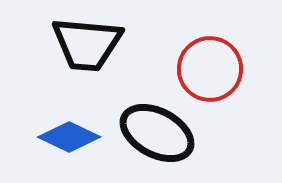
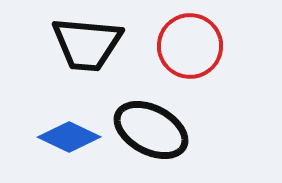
red circle: moved 20 px left, 23 px up
black ellipse: moved 6 px left, 3 px up
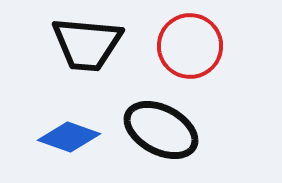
black ellipse: moved 10 px right
blue diamond: rotated 6 degrees counterclockwise
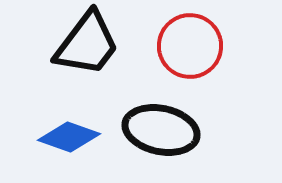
black trapezoid: rotated 58 degrees counterclockwise
black ellipse: rotated 16 degrees counterclockwise
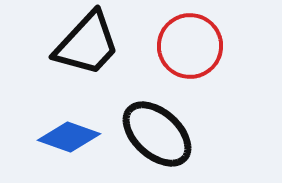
black trapezoid: rotated 6 degrees clockwise
black ellipse: moved 4 px left, 4 px down; rotated 30 degrees clockwise
